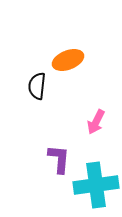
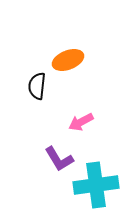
pink arrow: moved 15 px left; rotated 35 degrees clockwise
purple L-shape: rotated 144 degrees clockwise
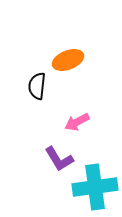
pink arrow: moved 4 px left
cyan cross: moved 1 px left, 2 px down
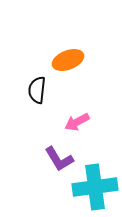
black semicircle: moved 4 px down
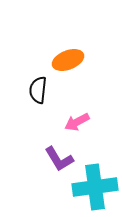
black semicircle: moved 1 px right
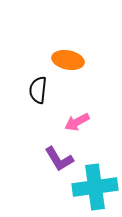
orange ellipse: rotated 32 degrees clockwise
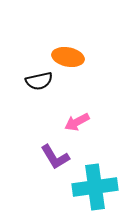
orange ellipse: moved 3 px up
black semicircle: moved 1 px right, 9 px up; rotated 108 degrees counterclockwise
purple L-shape: moved 4 px left, 2 px up
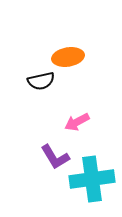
orange ellipse: rotated 20 degrees counterclockwise
black semicircle: moved 2 px right
cyan cross: moved 3 px left, 8 px up
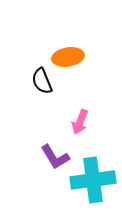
black semicircle: moved 1 px right; rotated 80 degrees clockwise
pink arrow: moved 3 px right; rotated 40 degrees counterclockwise
cyan cross: moved 1 px right, 1 px down
